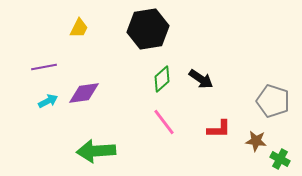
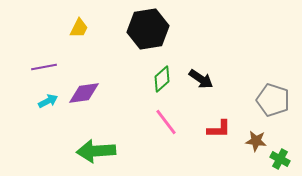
gray pentagon: moved 1 px up
pink line: moved 2 px right
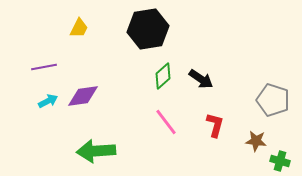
green diamond: moved 1 px right, 3 px up
purple diamond: moved 1 px left, 3 px down
red L-shape: moved 4 px left, 4 px up; rotated 75 degrees counterclockwise
green cross: moved 2 px down; rotated 12 degrees counterclockwise
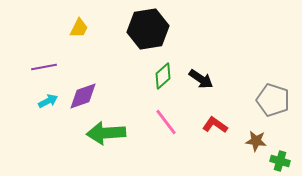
purple diamond: rotated 12 degrees counterclockwise
red L-shape: rotated 70 degrees counterclockwise
green arrow: moved 10 px right, 18 px up
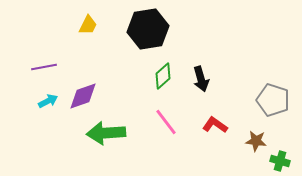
yellow trapezoid: moved 9 px right, 3 px up
black arrow: rotated 40 degrees clockwise
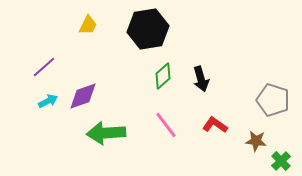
purple line: rotated 30 degrees counterclockwise
pink line: moved 3 px down
green cross: moved 1 px right; rotated 30 degrees clockwise
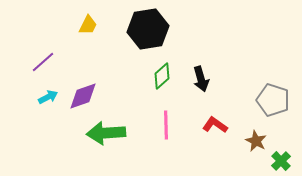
purple line: moved 1 px left, 5 px up
green diamond: moved 1 px left
cyan arrow: moved 4 px up
pink line: rotated 36 degrees clockwise
brown star: rotated 20 degrees clockwise
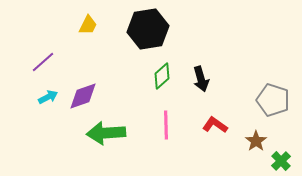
brown star: rotated 10 degrees clockwise
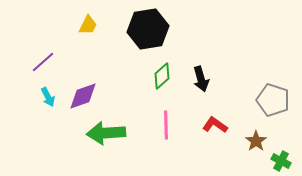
cyan arrow: rotated 90 degrees clockwise
green cross: rotated 18 degrees counterclockwise
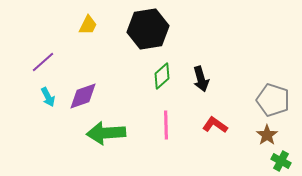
brown star: moved 11 px right, 6 px up
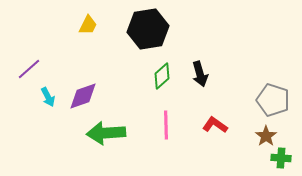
purple line: moved 14 px left, 7 px down
black arrow: moved 1 px left, 5 px up
brown star: moved 1 px left, 1 px down
green cross: moved 3 px up; rotated 24 degrees counterclockwise
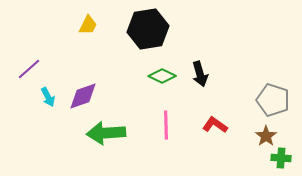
green diamond: rotated 68 degrees clockwise
